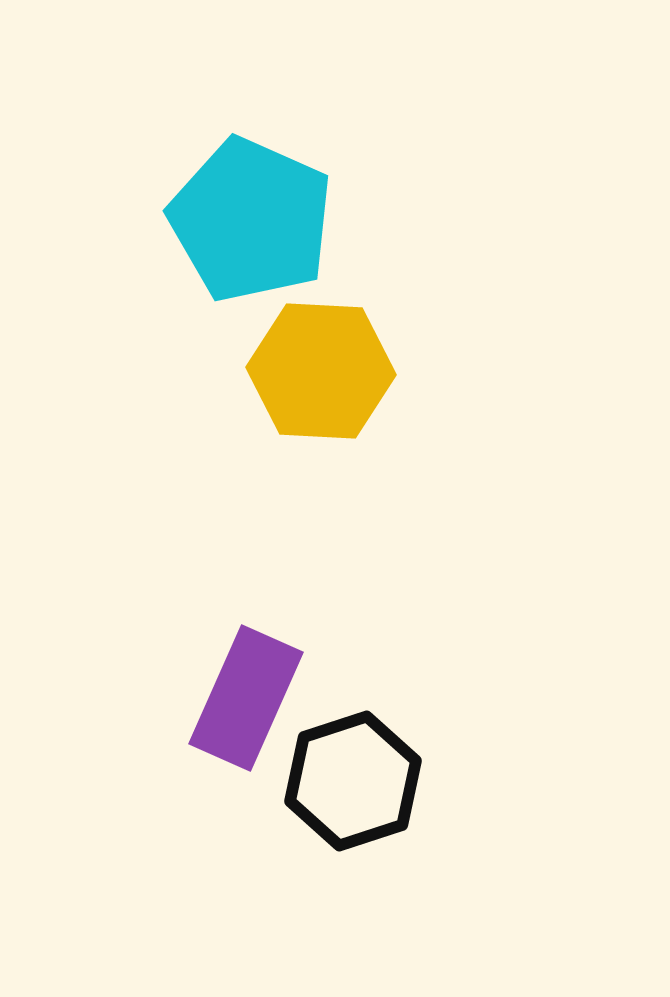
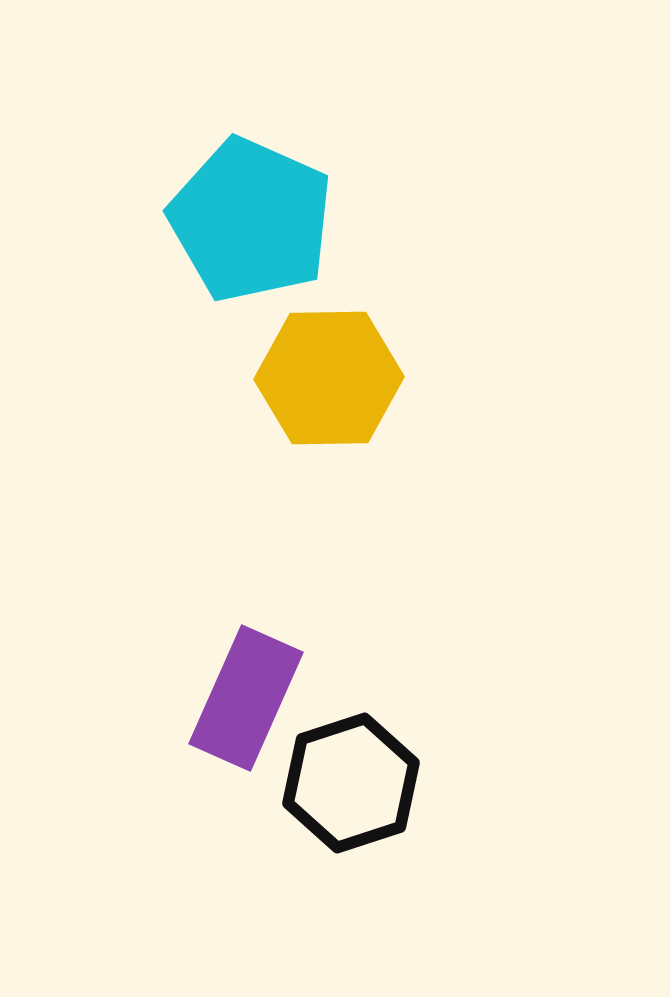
yellow hexagon: moved 8 px right, 7 px down; rotated 4 degrees counterclockwise
black hexagon: moved 2 px left, 2 px down
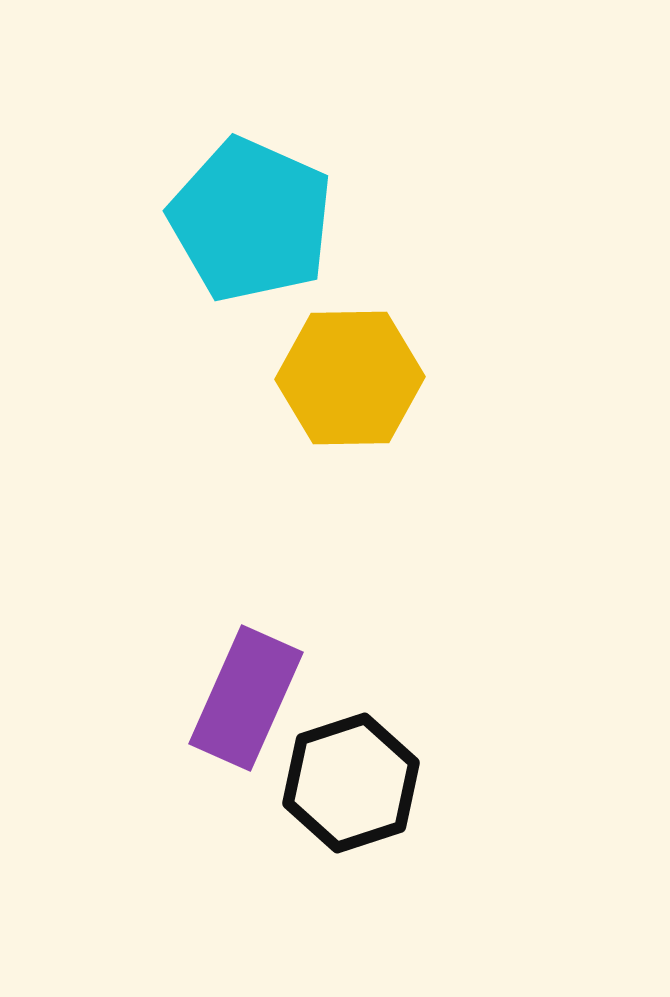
yellow hexagon: moved 21 px right
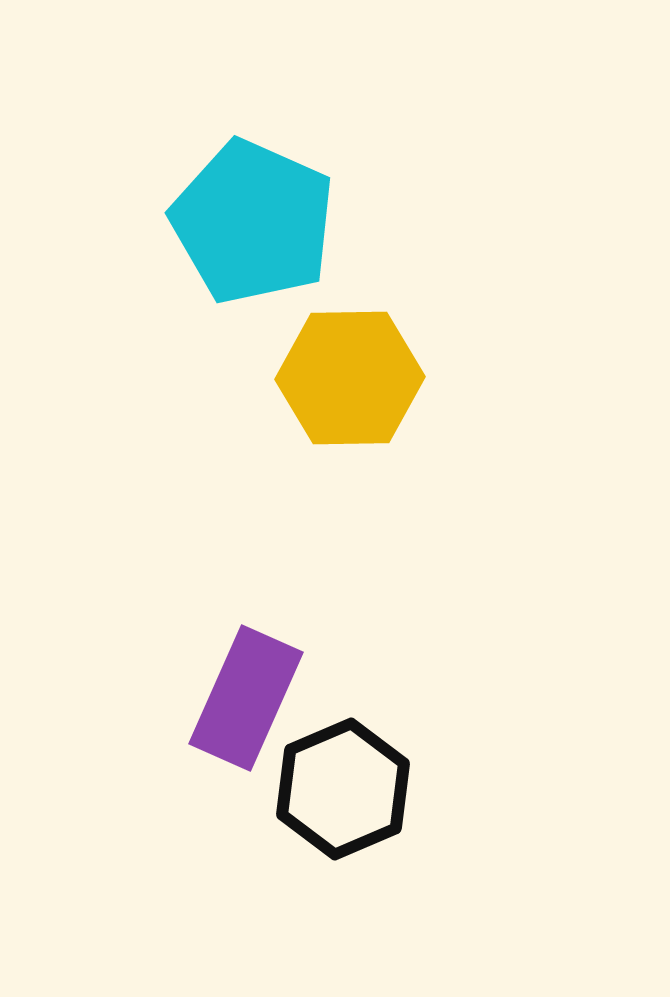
cyan pentagon: moved 2 px right, 2 px down
black hexagon: moved 8 px left, 6 px down; rotated 5 degrees counterclockwise
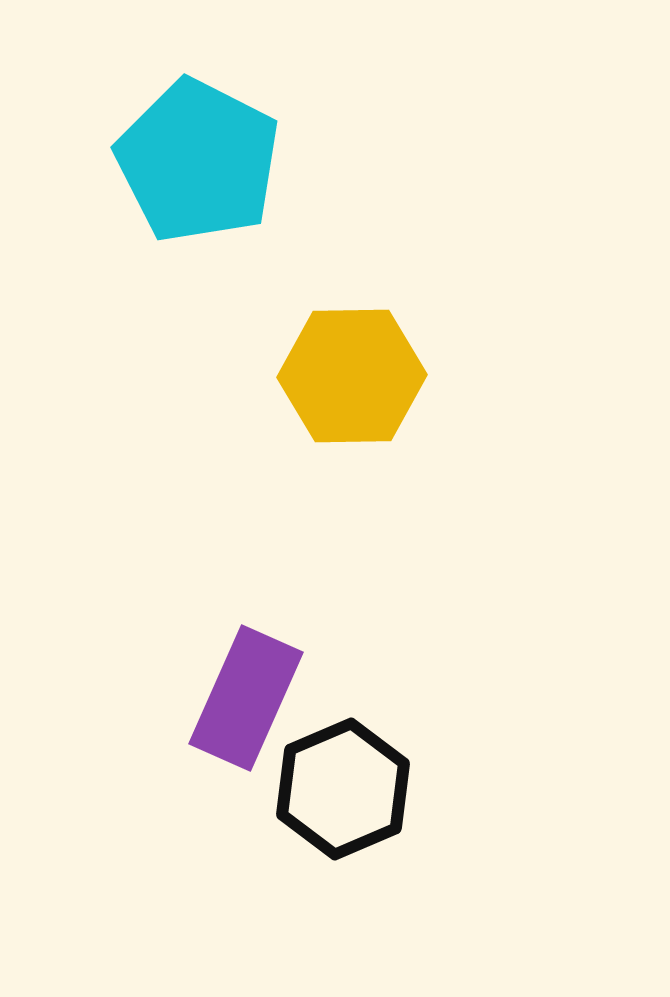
cyan pentagon: moved 55 px left, 61 px up; rotated 3 degrees clockwise
yellow hexagon: moved 2 px right, 2 px up
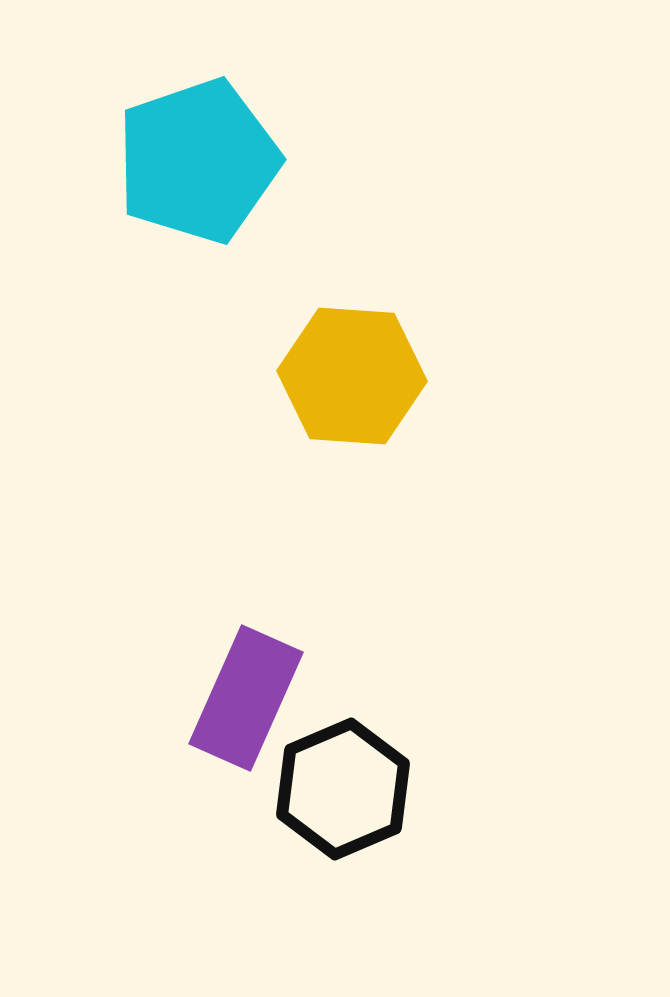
cyan pentagon: rotated 26 degrees clockwise
yellow hexagon: rotated 5 degrees clockwise
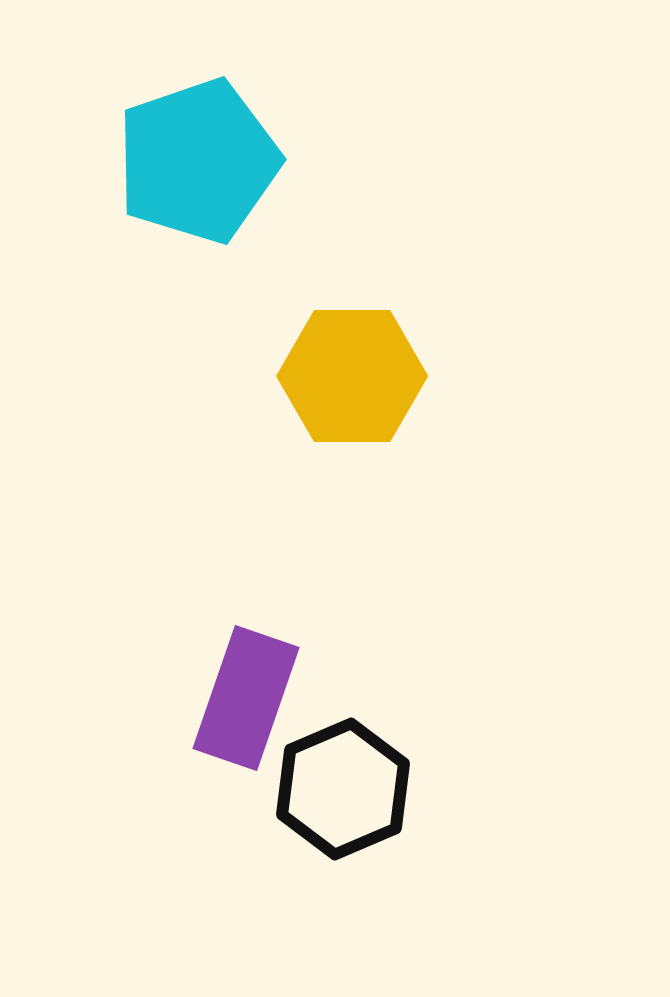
yellow hexagon: rotated 4 degrees counterclockwise
purple rectangle: rotated 5 degrees counterclockwise
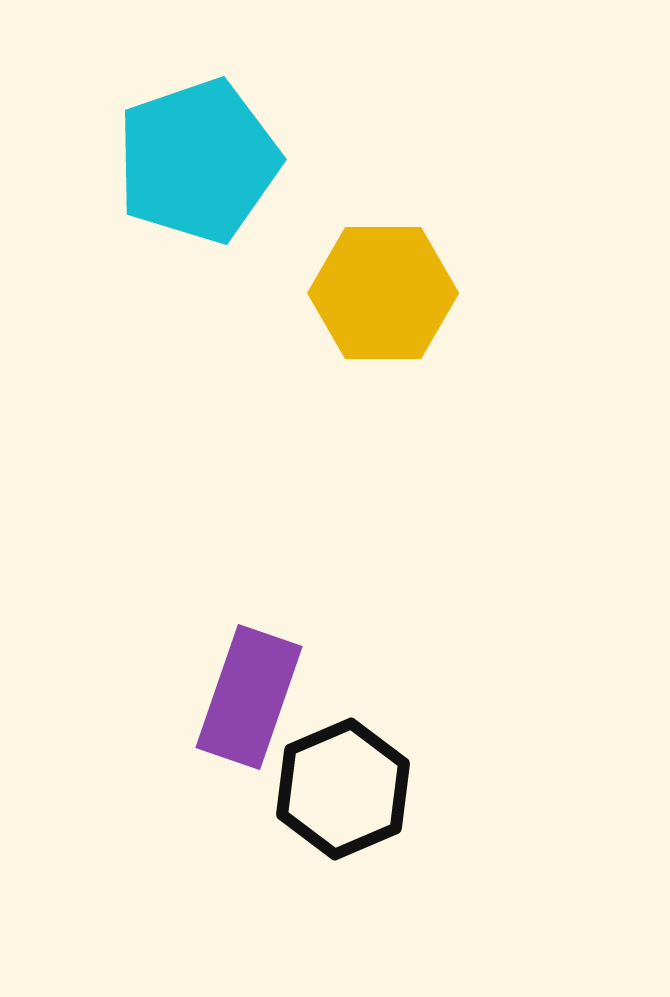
yellow hexagon: moved 31 px right, 83 px up
purple rectangle: moved 3 px right, 1 px up
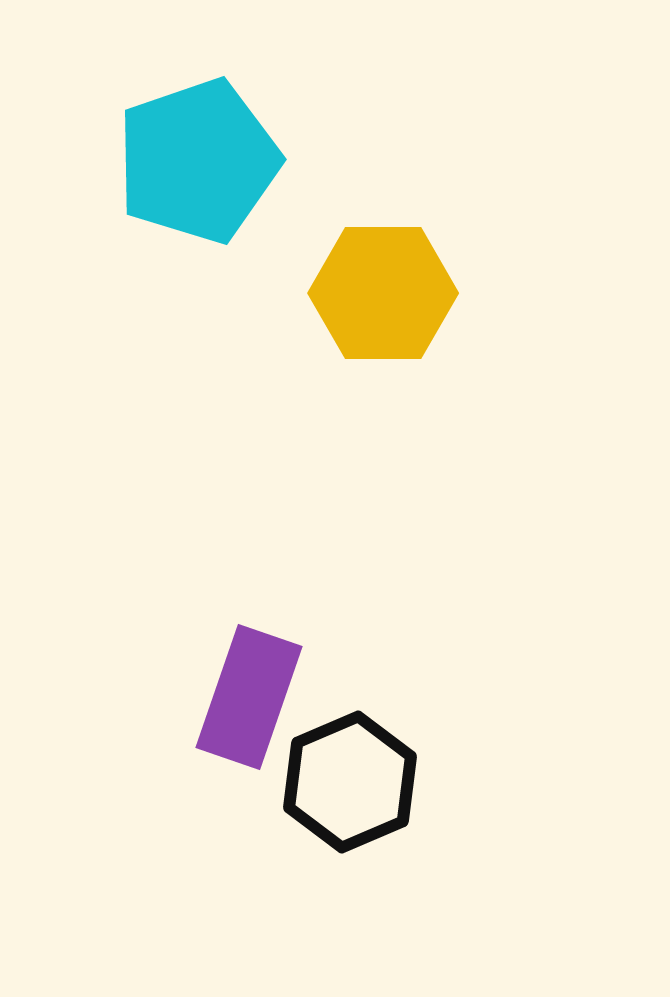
black hexagon: moved 7 px right, 7 px up
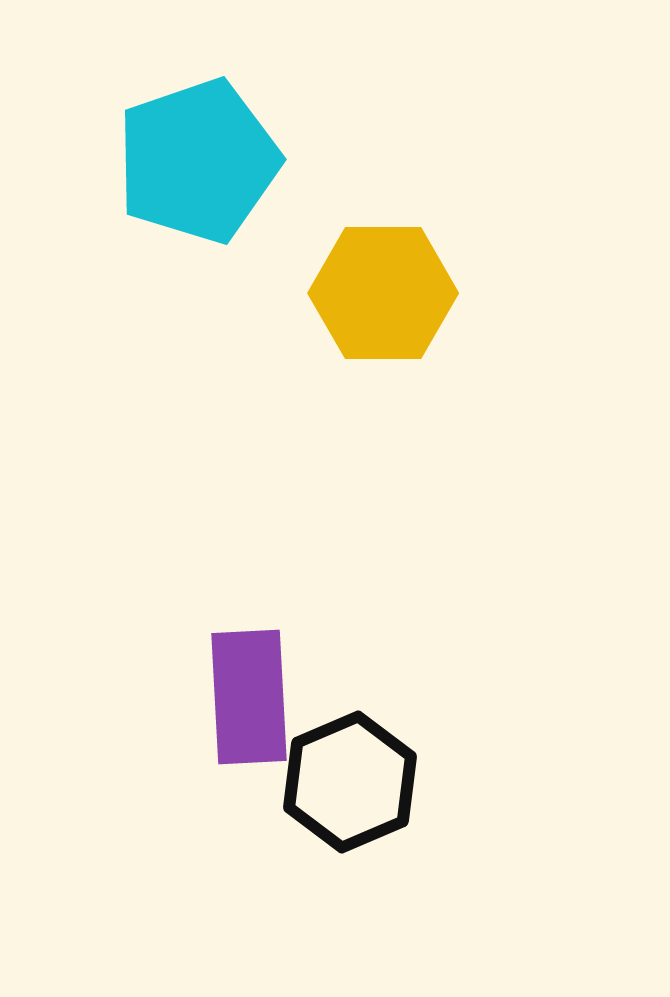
purple rectangle: rotated 22 degrees counterclockwise
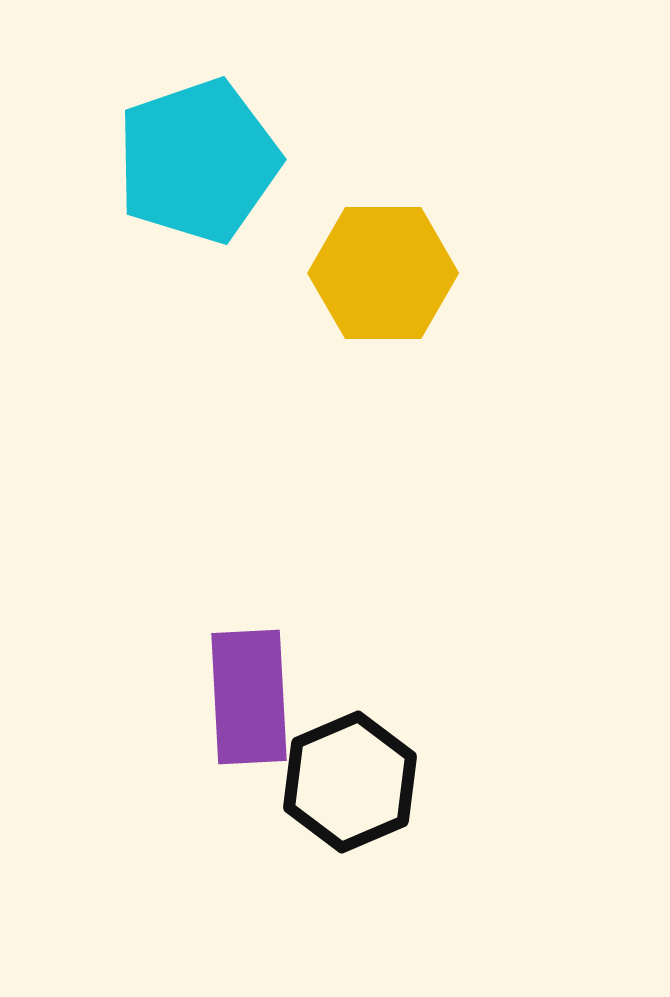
yellow hexagon: moved 20 px up
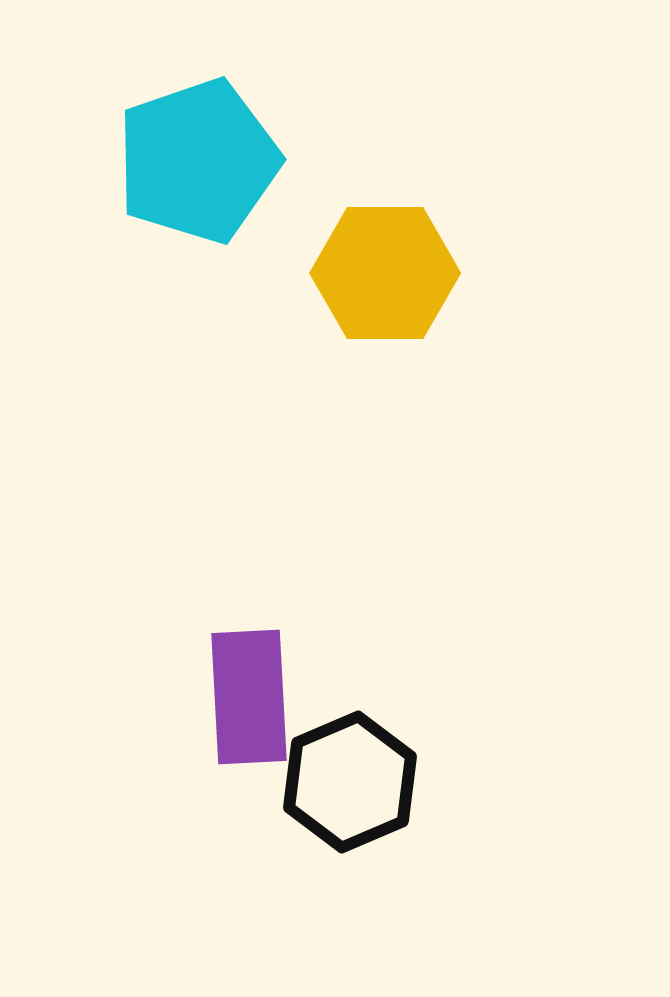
yellow hexagon: moved 2 px right
